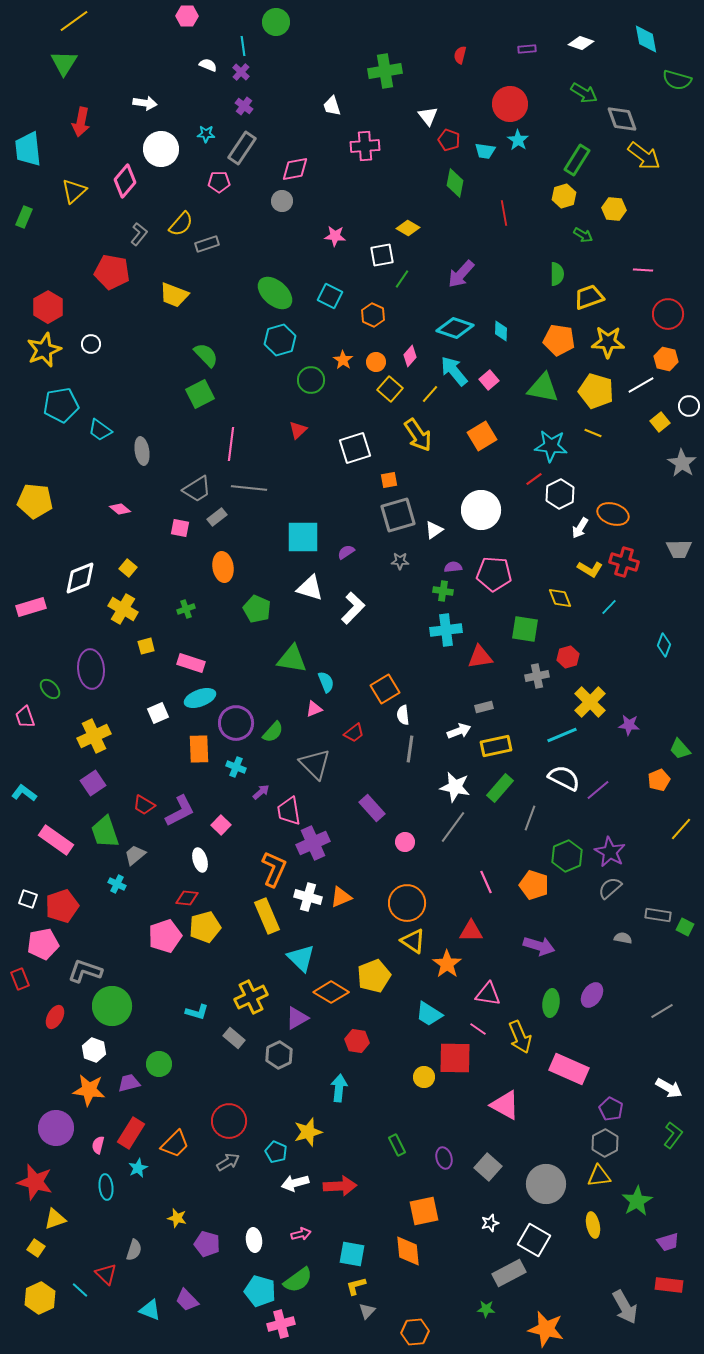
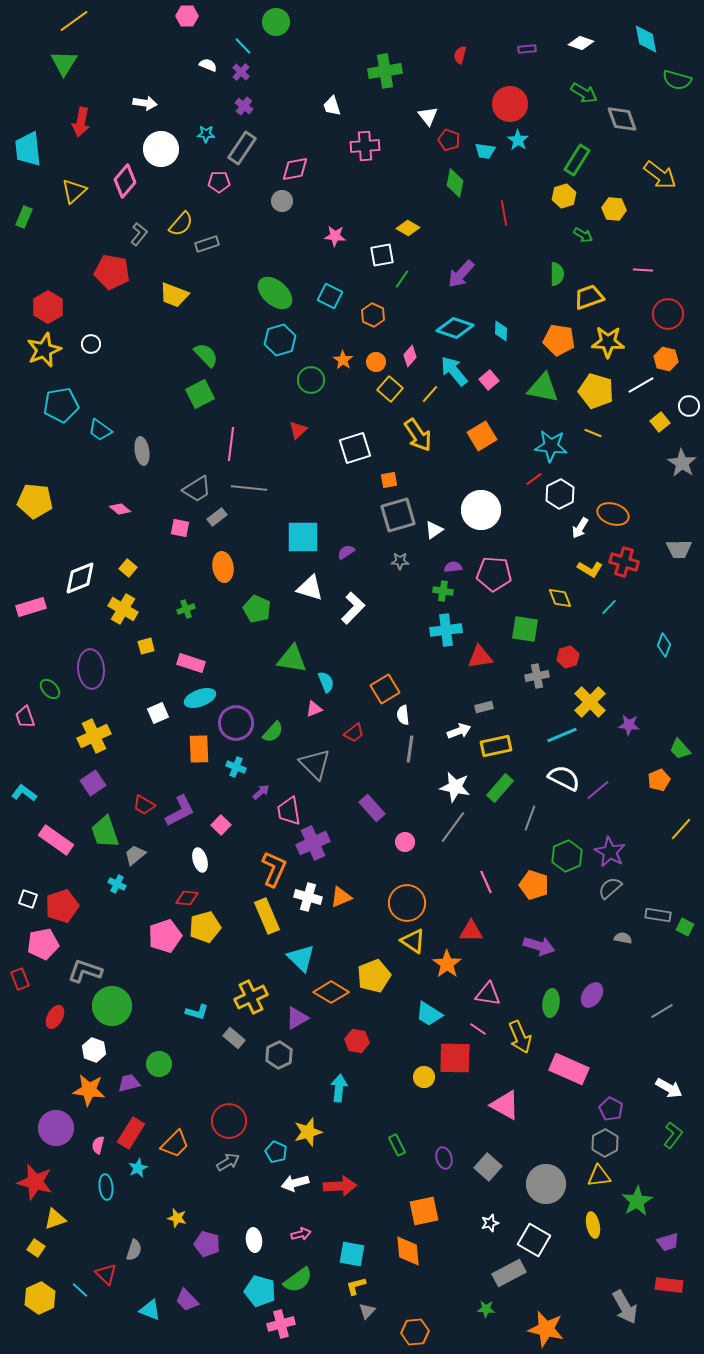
cyan line at (243, 46): rotated 36 degrees counterclockwise
yellow arrow at (644, 156): moved 16 px right, 19 px down
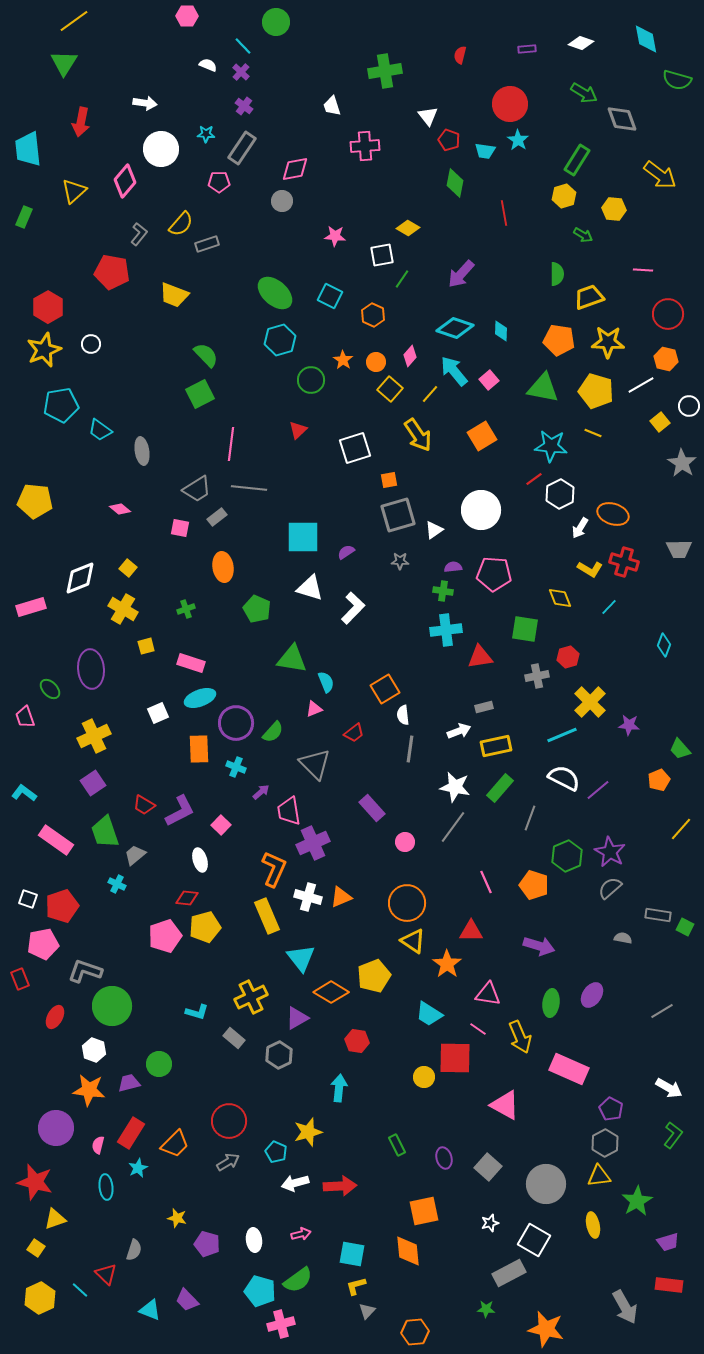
cyan triangle at (301, 958): rotated 8 degrees clockwise
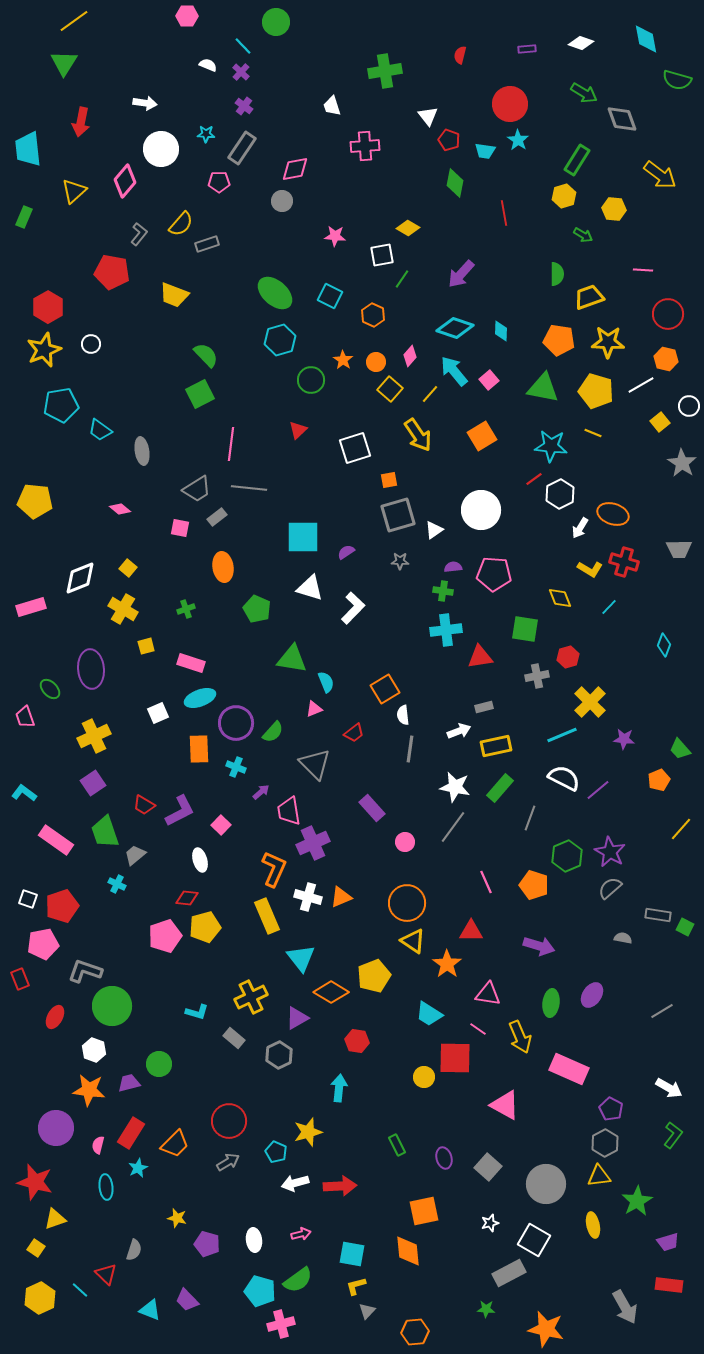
purple star at (629, 725): moved 5 px left, 14 px down
